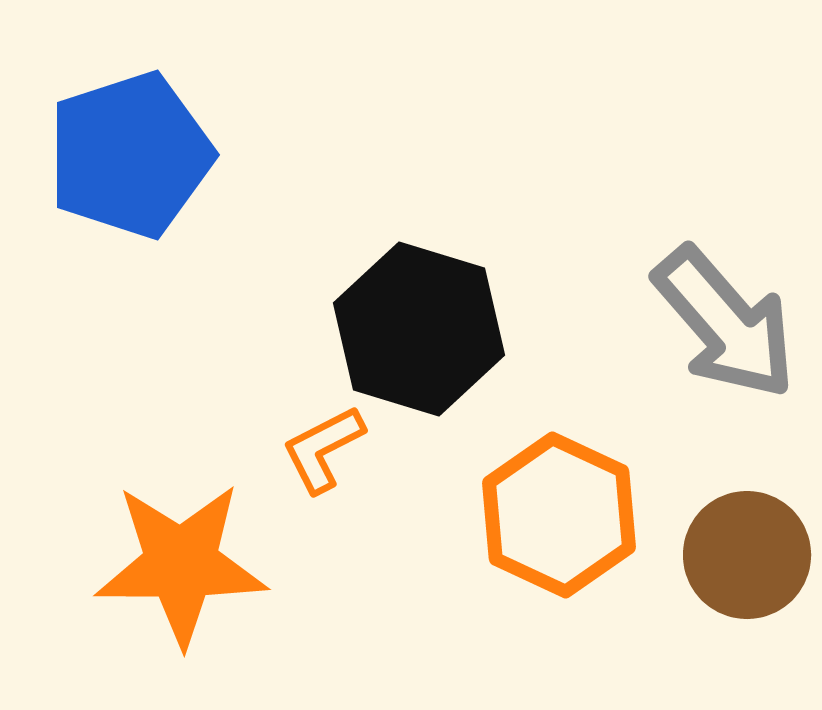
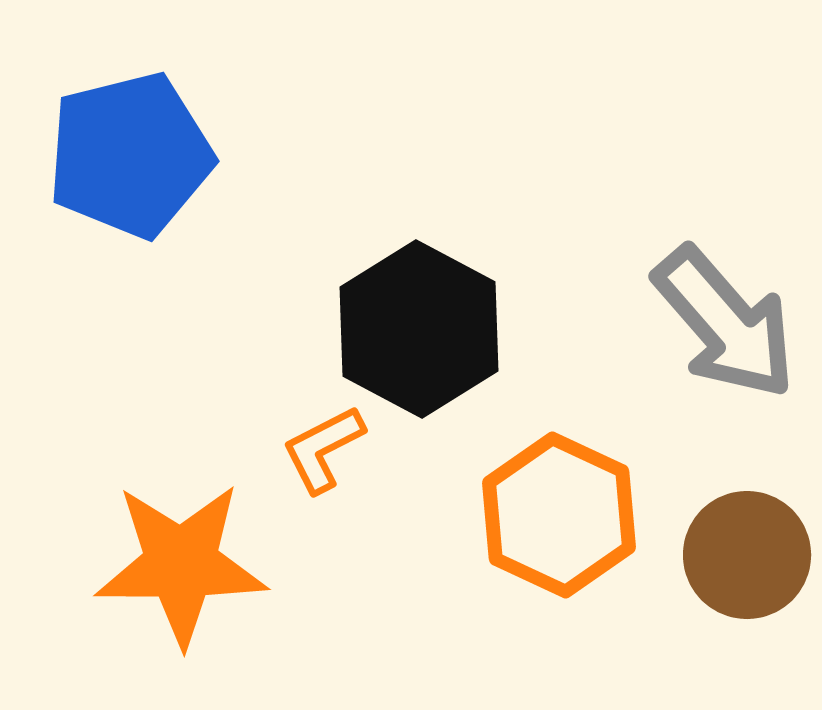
blue pentagon: rotated 4 degrees clockwise
black hexagon: rotated 11 degrees clockwise
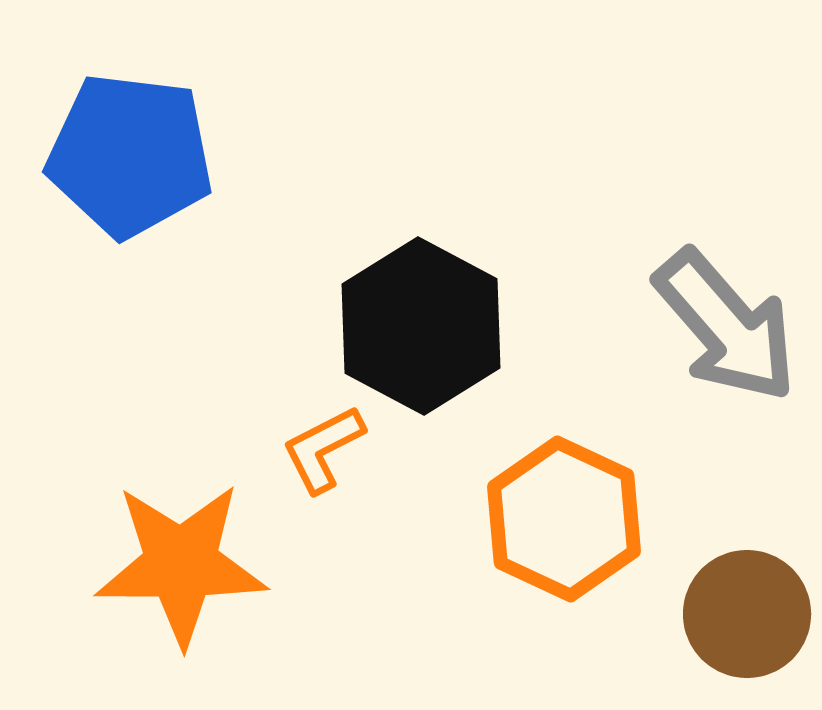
blue pentagon: rotated 21 degrees clockwise
gray arrow: moved 1 px right, 3 px down
black hexagon: moved 2 px right, 3 px up
orange hexagon: moved 5 px right, 4 px down
brown circle: moved 59 px down
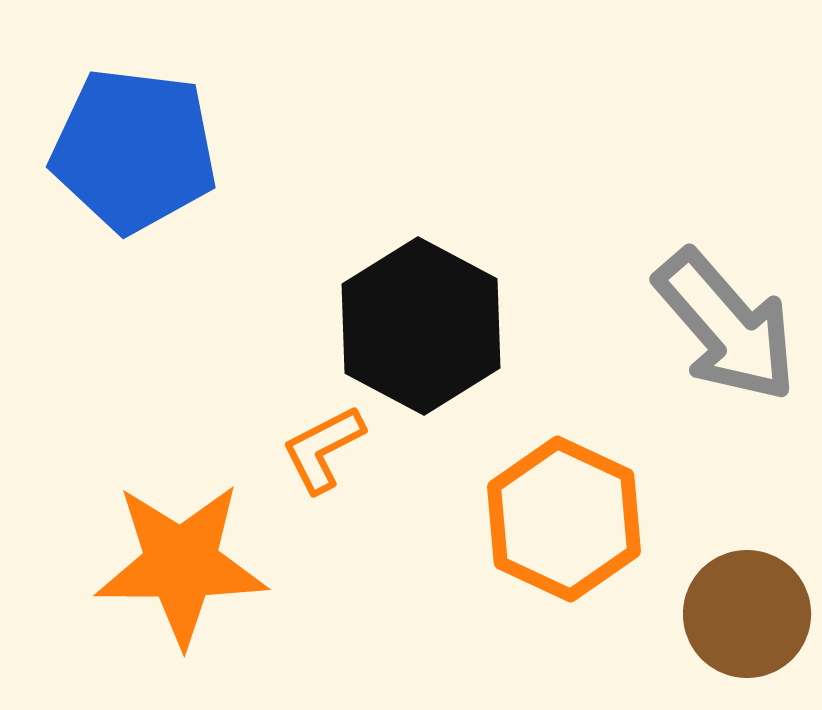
blue pentagon: moved 4 px right, 5 px up
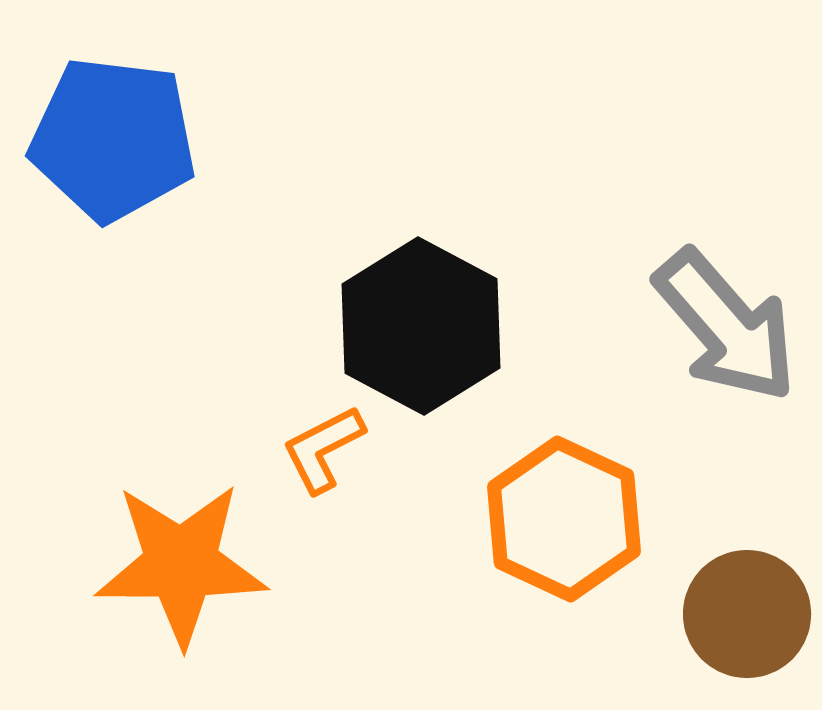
blue pentagon: moved 21 px left, 11 px up
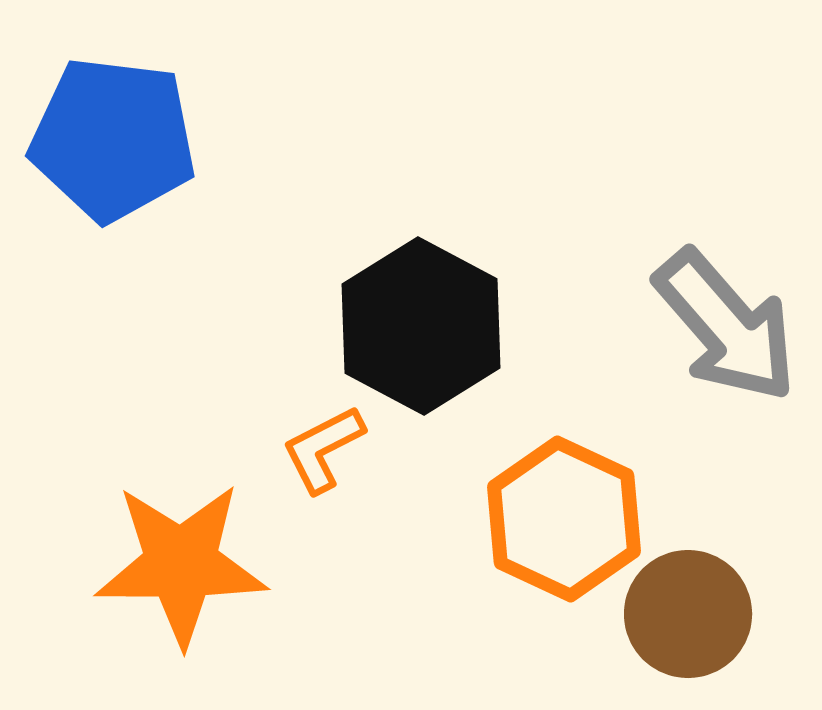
brown circle: moved 59 px left
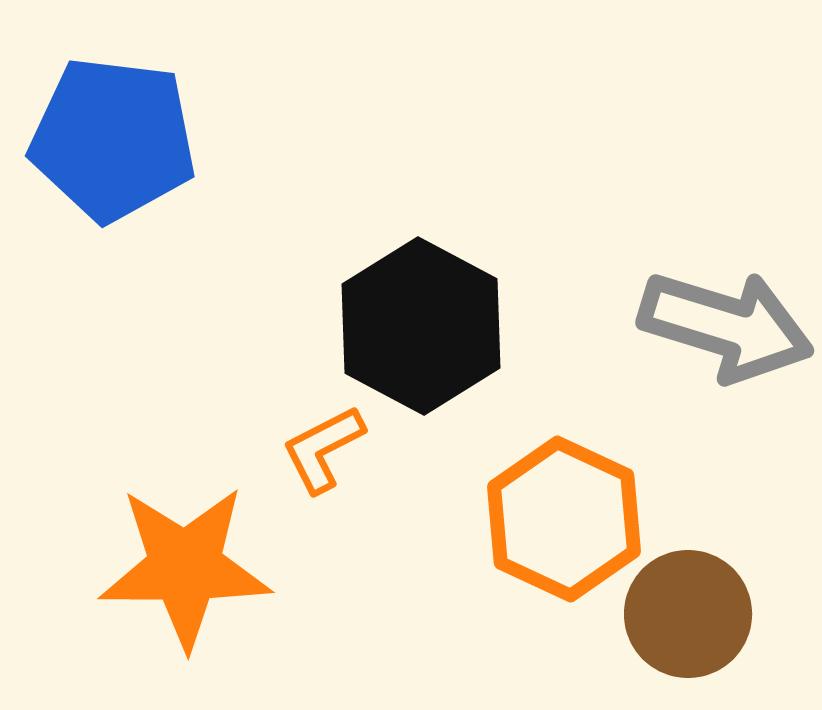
gray arrow: rotated 32 degrees counterclockwise
orange star: moved 4 px right, 3 px down
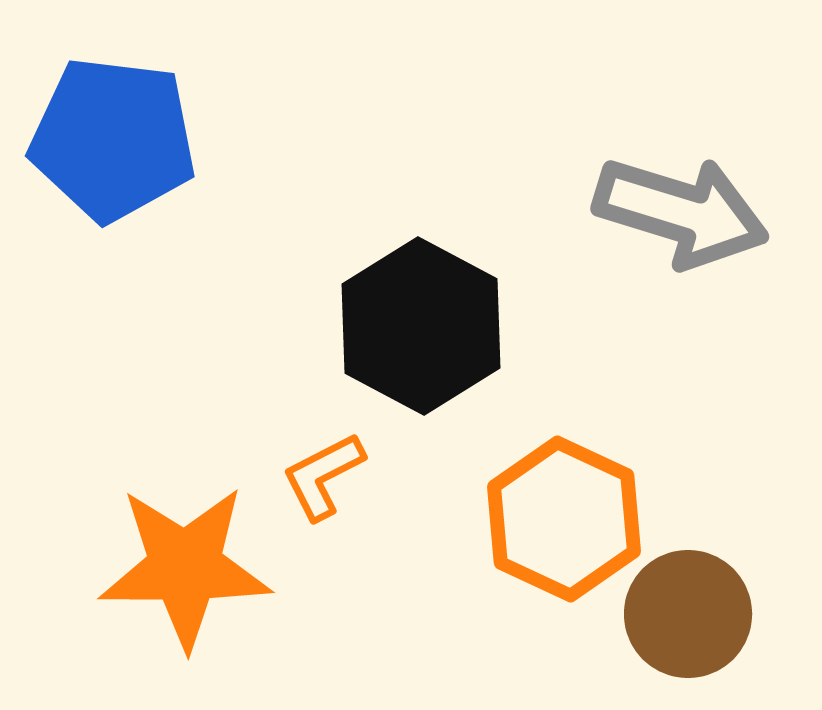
gray arrow: moved 45 px left, 114 px up
orange L-shape: moved 27 px down
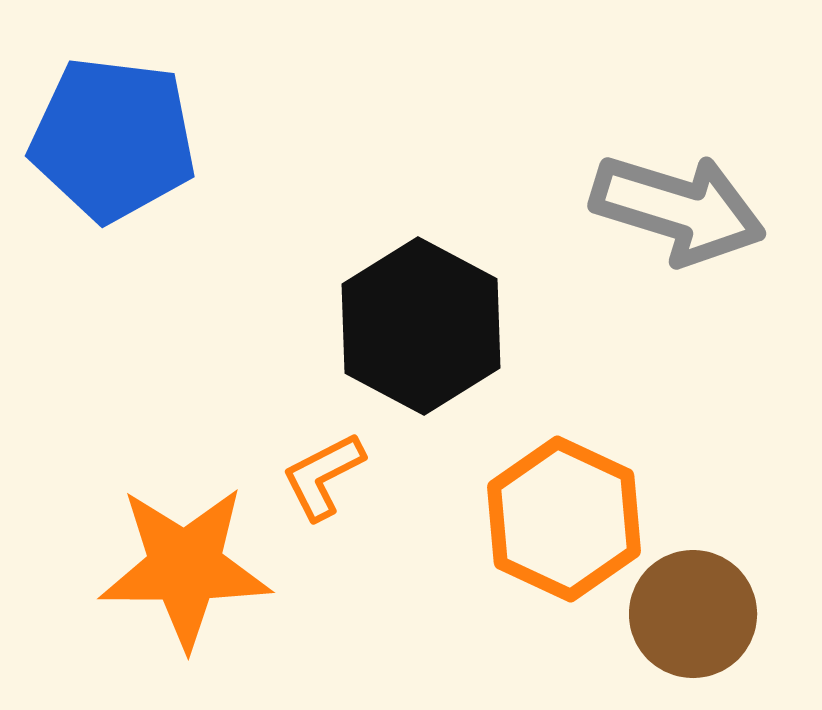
gray arrow: moved 3 px left, 3 px up
brown circle: moved 5 px right
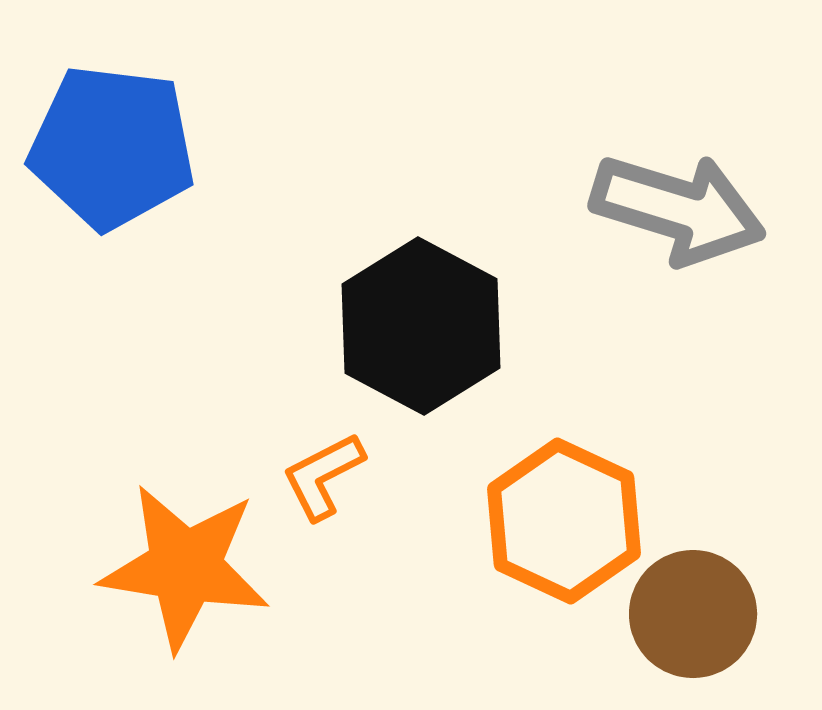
blue pentagon: moved 1 px left, 8 px down
orange hexagon: moved 2 px down
orange star: rotated 9 degrees clockwise
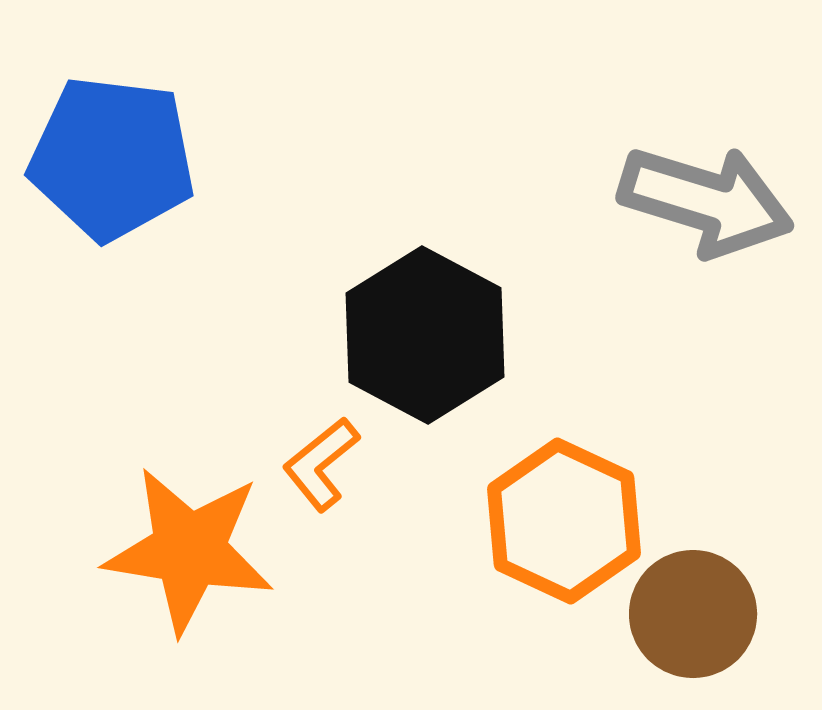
blue pentagon: moved 11 px down
gray arrow: moved 28 px right, 8 px up
black hexagon: moved 4 px right, 9 px down
orange L-shape: moved 2 px left, 12 px up; rotated 12 degrees counterclockwise
orange star: moved 4 px right, 17 px up
